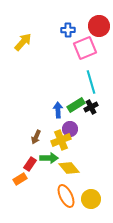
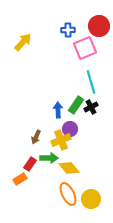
green rectangle: rotated 24 degrees counterclockwise
orange ellipse: moved 2 px right, 2 px up
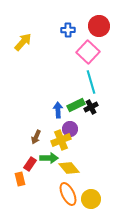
pink square: moved 3 px right, 4 px down; rotated 25 degrees counterclockwise
green rectangle: rotated 30 degrees clockwise
orange rectangle: rotated 72 degrees counterclockwise
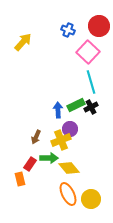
blue cross: rotated 24 degrees clockwise
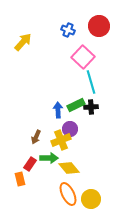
pink square: moved 5 px left, 5 px down
black cross: rotated 24 degrees clockwise
